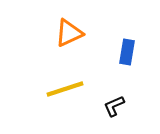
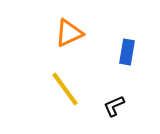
yellow line: rotated 72 degrees clockwise
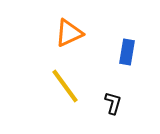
yellow line: moved 3 px up
black L-shape: moved 1 px left, 3 px up; rotated 130 degrees clockwise
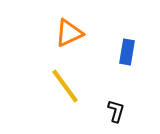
black L-shape: moved 3 px right, 8 px down
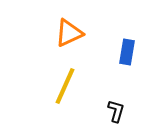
yellow line: rotated 60 degrees clockwise
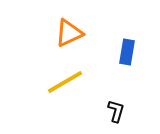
yellow line: moved 4 px up; rotated 36 degrees clockwise
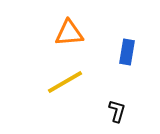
orange triangle: rotated 20 degrees clockwise
black L-shape: moved 1 px right
